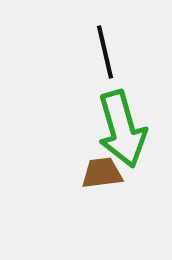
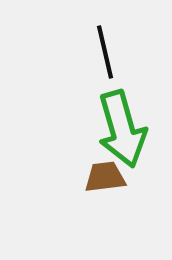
brown trapezoid: moved 3 px right, 4 px down
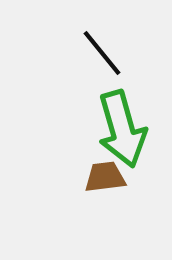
black line: moved 3 px left, 1 px down; rotated 26 degrees counterclockwise
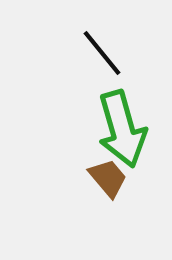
brown trapezoid: moved 3 px right, 1 px down; rotated 57 degrees clockwise
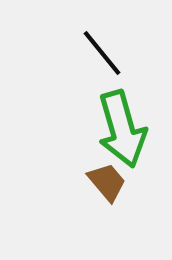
brown trapezoid: moved 1 px left, 4 px down
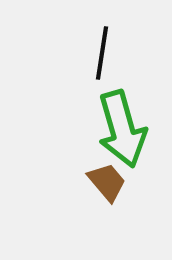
black line: rotated 48 degrees clockwise
